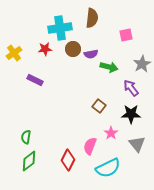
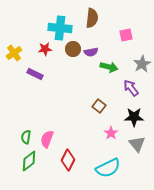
cyan cross: rotated 15 degrees clockwise
purple semicircle: moved 2 px up
purple rectangle: moved 6 px up
black star: moved 3 px right, 3 px down
pink semicircle: moved 43 px left, 7 px up
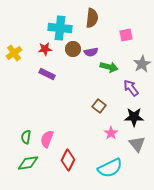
purple rectangle: moved 12 px right
green diamond: moved 1 px left, 2 px down; rotated 30 degrees clockwise
cyan semicircle: moved 2 px right
